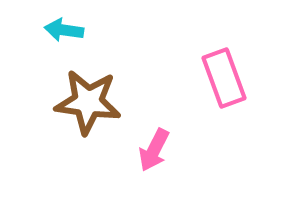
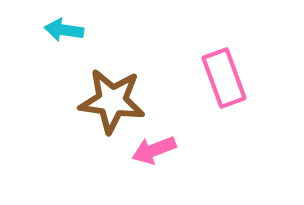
brown star: moved 24 px right, 1 px up
pink arrow: rotated 42 degrees clockwise
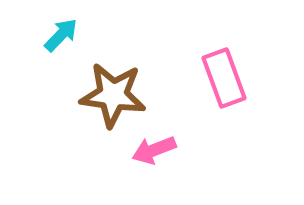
cyan arrow: moved 3 px left, 5 px down; rotated 126 degrees clockwise
brown star: moved 1 px right, 6 px up
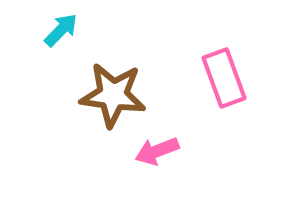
cyan arrow: moved 5 px up
pink arrow: moved 3 px right, 1 px down
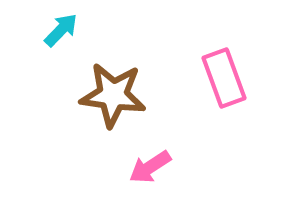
pink arrow: moved 7 px left, 16 px down; rotated 12 degrees counterclockwise
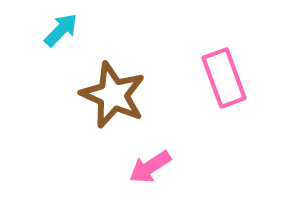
brown star: rotated 16 degrees clockwise
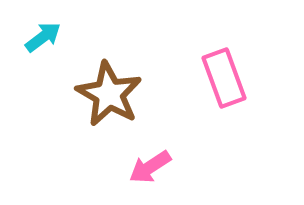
cyan arrow: moved 18 px left, 7 px down; rotated 9 degrees clockwise
brown star: moved 4 px left, 1 px up; rotated 6 degrees clockwise
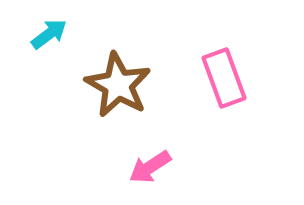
cyan arrow: moved 6 px right, 3 px up
brown star: moved 9 px right, 9 px up
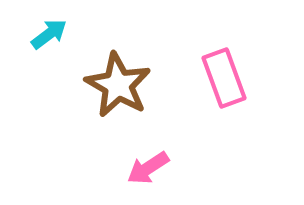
pink arrow: moved 2 px left, 1 px down
